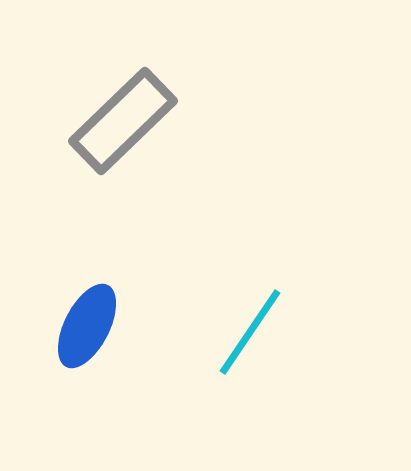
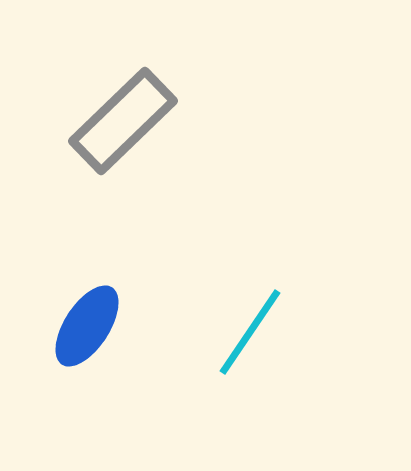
blue ellipse: rotated 6 degrees clockwise
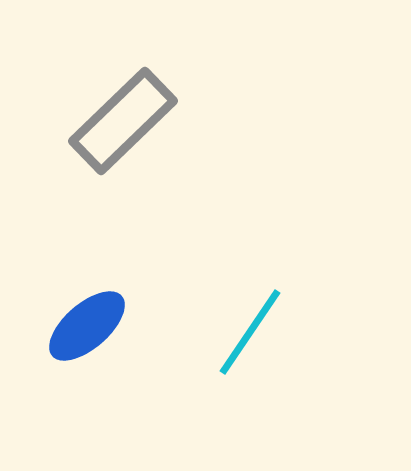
blue ellipse: rotated 16 degrees clockwise
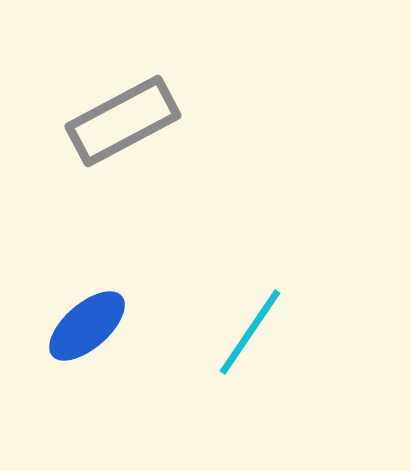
gray rectangle: rotated 16 degrees clockwise
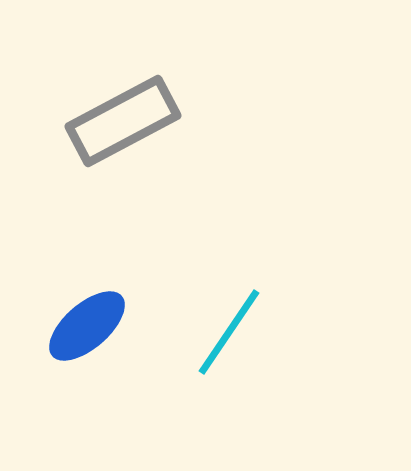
cyan line: moved 21 px left
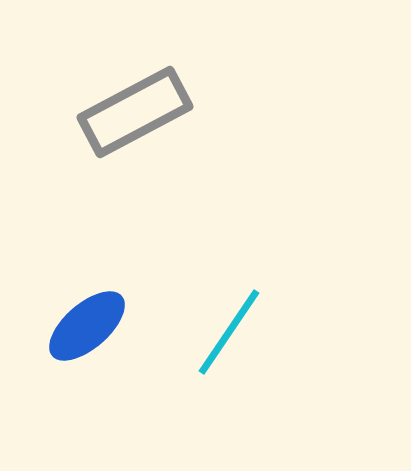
gray rectangle: moved 12 px right, 9 px up
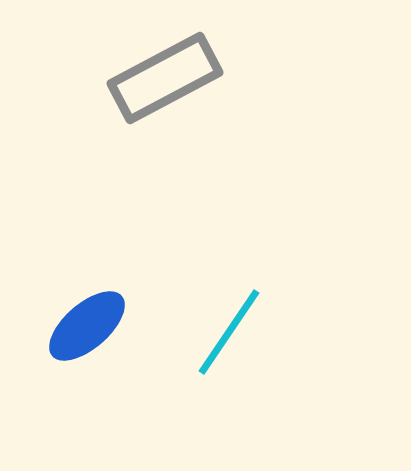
gray rectangle: moved 30 px right, 34 px up
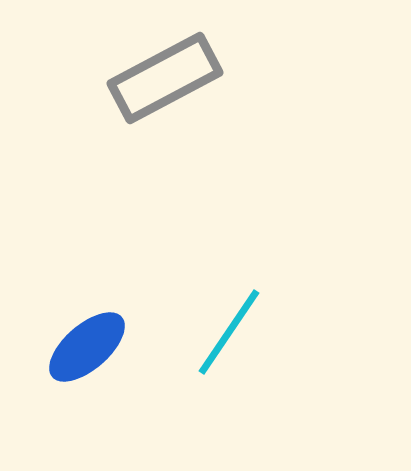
blue ellipse: moved 21 px down
